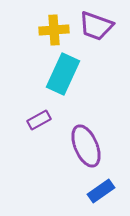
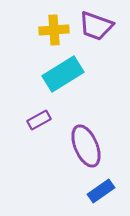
cyan rectangle: rotated 33 degrees clockwise
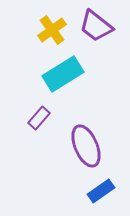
purple trapezoid: rotated 18 degrees clockwise
yellow cross: moved 2 px left; rotated 32 degrees counterclockwise
purple rectangle: moved 2 px up; rotated 20 degrees counterclockwise
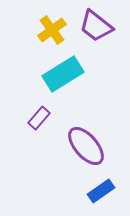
purple ellipse: rotated 18 degrees counterclockwise
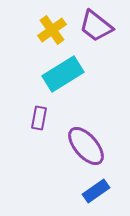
purple rectangle: rotated 30 degrees counterclockwise
blue rectangle: moved 5 px left
